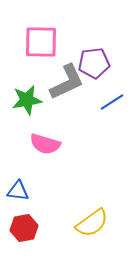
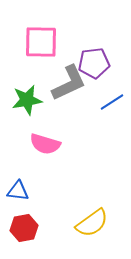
gray L-shape: moved 2 px right, 1 px down
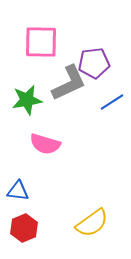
red hexagon: rotated 12 degrees counterclockwise
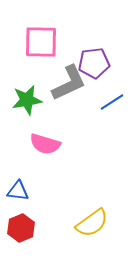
red hexagon: moved 3 px left
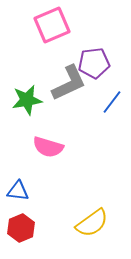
pink square: moved 11 px right, 17 px up; rotated 24 degrees counterclockwise
blue line: rotated 20 degrees counterclockwise
pink semicircle: moved 3 px right, 3 px down
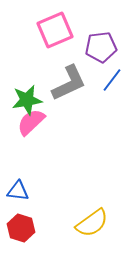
pink square: moved 3 px right, 5 px down
purple pentagon: moved 7 px right, 16 px up
blue line: moved 22 px up
pink semicircle: moved 17 px left, 25 px up; rotated 120 degrees clockwise
red hexagon: rotated 20 degrees counterclockwise
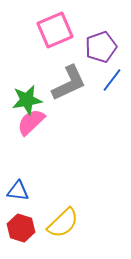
purple pentagon: rotated 12 degrees counterclockwise
yellow semicircle: moved 29 px left; rotated 8 degrees counterclockwise
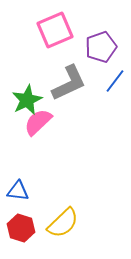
blue line: moved 3 px right, 1 px down
green star: rotated 16 degrees counterclockwise
pink semicircle: moved 7 px right
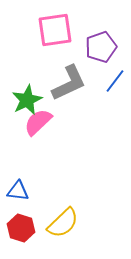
pink square: rotated 15 degrees clockwise
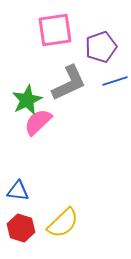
blue line: rotated 35 degrees clockwise
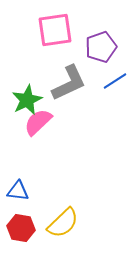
blue line: rotated 15 degrees counterclockwise
red hexagon: rotated 8 degrees counterclockwise
